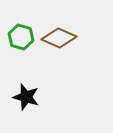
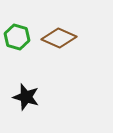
green hexagon: moved 4 px left
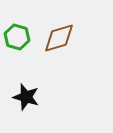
brown diamond: rotated 40 degrees counterclockwise
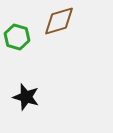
brown diamond: moved 17 px up
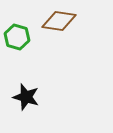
brown diamond: rotated 24 degrees clockwise
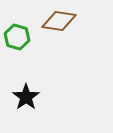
black star: rotated 20 degrees clockwise
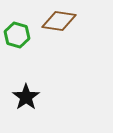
green hexagon: moved 2 px up
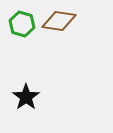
green hexagon: moved 5 px right, 11 px up
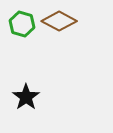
brown diamond: rotated 20 degrees clockwise
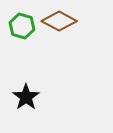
green hexagon: moved 2 px down
